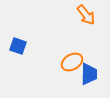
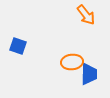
orange ellipse: rotated 25 degrees clockwise
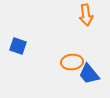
orange arrow: rotated 30 degrees clockwise
blue trapezoid: rotated 140 degrees clockwise
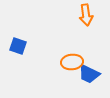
blue trapezoid: rotated 25 degrees counterclockwise
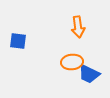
orange arrow: moved 8 px left, 12 px down
blue square: moved 5 px up; rotated 12 degrees counterclockwise
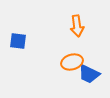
orange arrow: moved 1 px left, 1 px up
orange ellipse: rotated 10 degrees counterclockwise
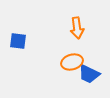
orange arrow: moved 2 px down
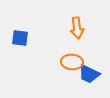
blue square: moved 2 px right, 3 px up
orange ellipse: rotated 20 degrees clockwise
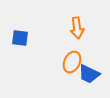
orange ellipse: rotated 70 degrees counterclockwise
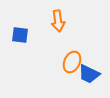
orange arrow: moved 19 px left, 7 px up
blue square: moved 3 px up
